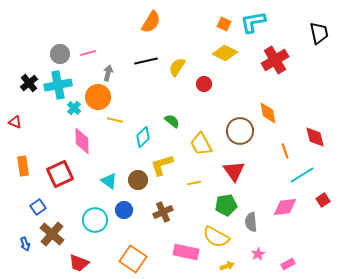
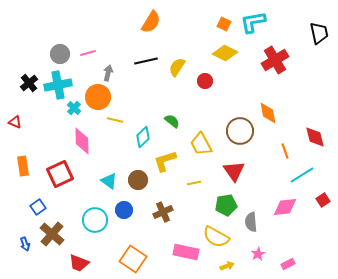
red circle at (204, 84): moved 1 px right, 3 px up
yellow L-shape at (162, 165): moved 3 px right, 4 px up
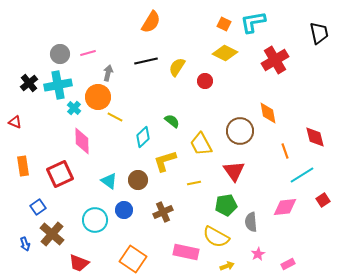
yellow line at (115, 120): moved 3 px up; rotated 14 degrees clockwise
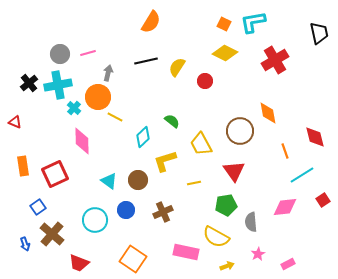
red square at (60, 174): moved 5 px left
blue circle at (124, 210): moved 2 px right
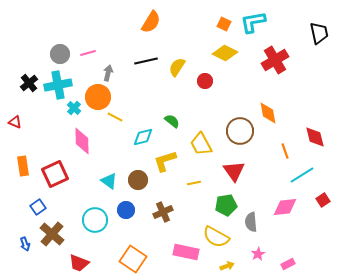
cyan diamond at (143, 137): rotated 30 degrees clockwise
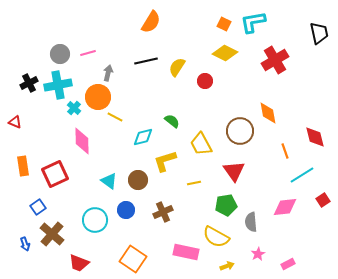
black cross at (29, 83): rotated 12 degrees clockwise
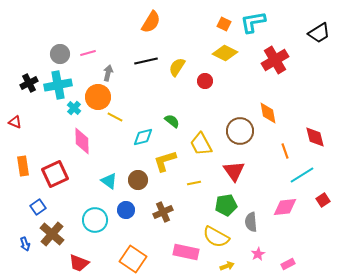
black trapezoid at (319, 33): rotated 70 degrees clockwise
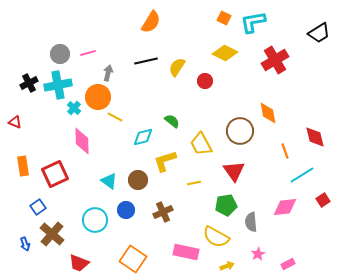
orange square at (224, 24): moved 6 px up
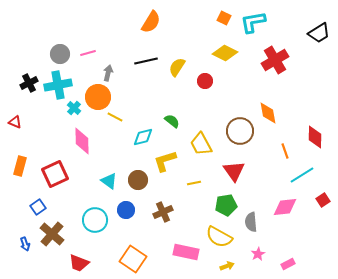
red diamond at (315, 137): rotated 15 degrees clockwise
orange rectangle at (23, 166): moved 3 px left; rotated 24 degrees clockwise
yellow semicircle at (216, 237): moved 3 px right
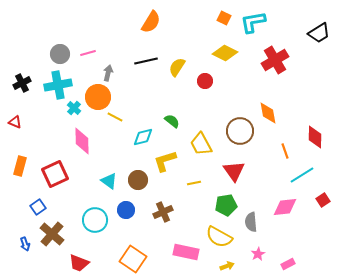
black cross at (29, 83): moved 7 px left
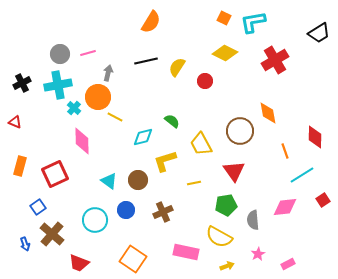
gray semicircle at (251, 222): moved 2 px right, 2 px up
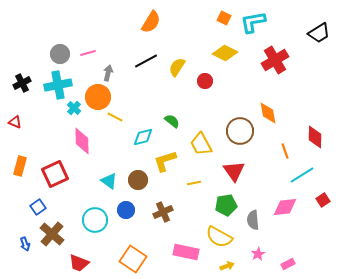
black line at (146, 61): rotated 15 degrees counterclockwise
